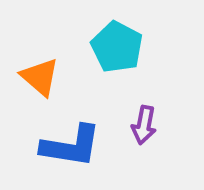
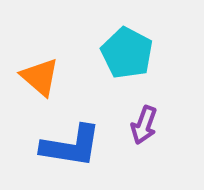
cyan pentagon: moved 10 px right, 6 px down
purple arrow: rotated 9 degrees clockwise
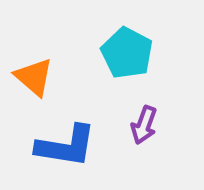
orange triangle: moved 6 px left
blue L-shape: moved 5 px left
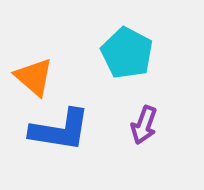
blue L-shape: moved 6 px left, 16 px up
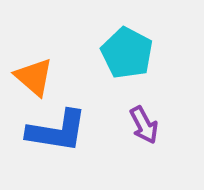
purple arrow: rotated 48 degrees counterclockwise
blue L-shape: moved 3 px left, 1 px down
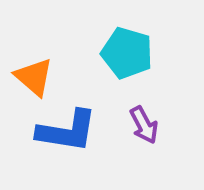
cyan pentagon: rotated 12 degrees counterclockwise
blue L-shape: moved 10 px right
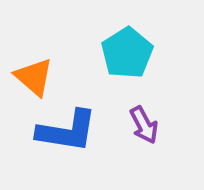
cyan pentagon: rotated 24 degrees clockwise
